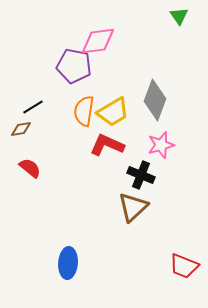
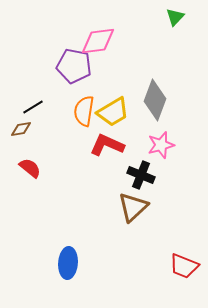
green triangle: moved 4 px left, 1 px down; rotated 18 degrees clockwise
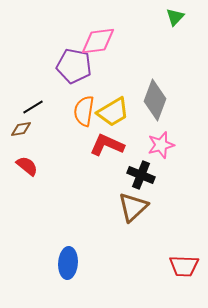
red semicircle: moved 3 px left, 2 px up
red trapezoid: rotated 20 degrees counterclockwise
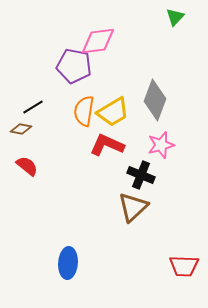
brown diamond: rotated 20 degrees clockwise
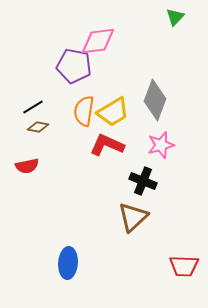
brown diamond: moved 17 px right, 2 px up
red semicircle: rotated 130 degrees clockwise
black cross: moved 2 px right, 6 px down
brown triangle: moved 10 px down
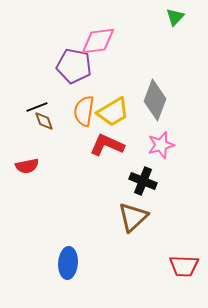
black line: moved 4 px right; rotated 10 degrees clockwise
brown diamond: moved 6 px right, 6 px up; rotated 60 degrees clockwise
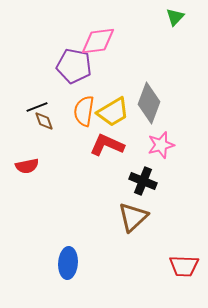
gray diamond: moved 6 px left, 3 px down
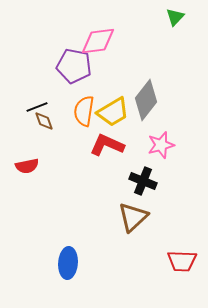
gray diamond: moved 3 px left, 3 px up; rotated 18 degrees clockwise
red trapezoid: moved 2 px left, 5 px up
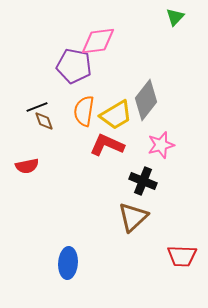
yellow trapezoid: moved 3 px right, 3 px down
red trapezoid: moved 5 px up
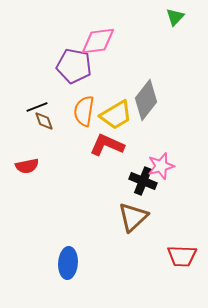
pink star: moved 21 px down
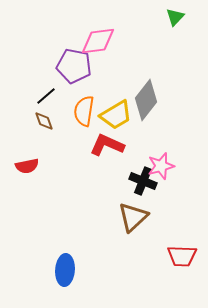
black line: moved 9 px right, 11 px up; rotated 20 degrees counterclockwise
blue ellipse: moved 3 px left, 7 px down
